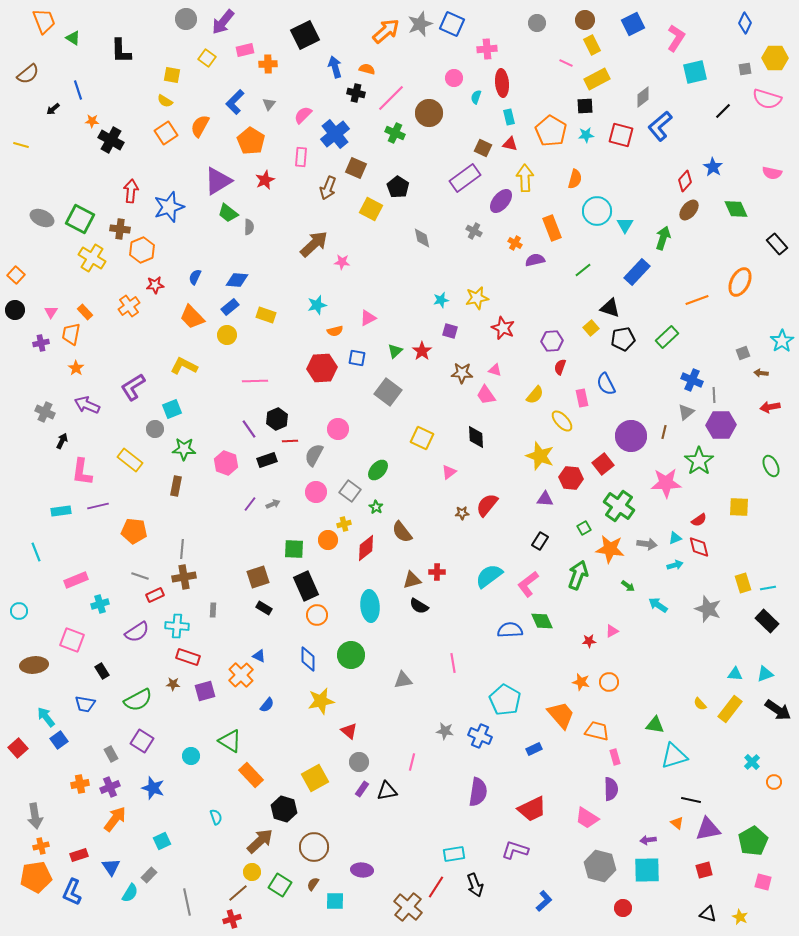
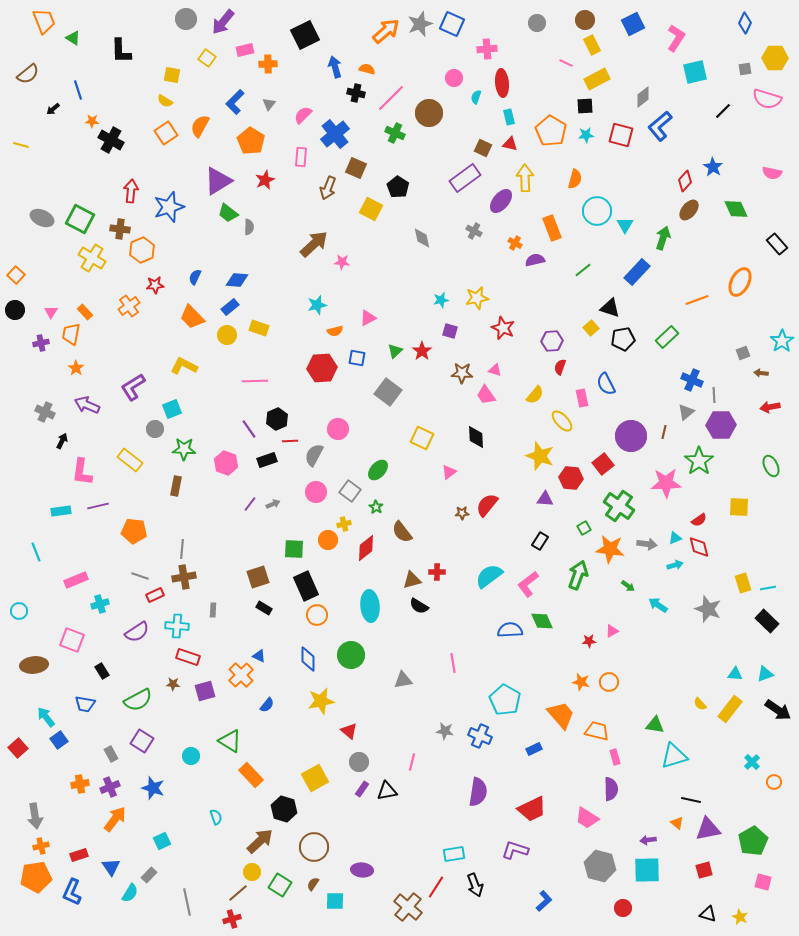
yellow rectangle at (266, 315): moved 7 px left, 13 px down
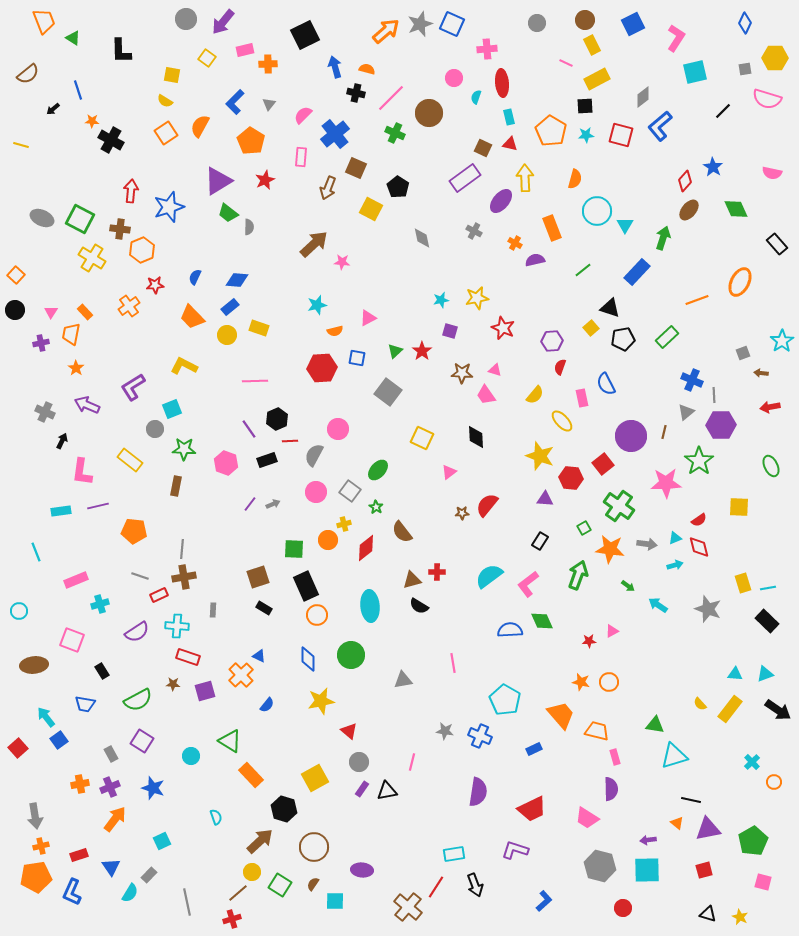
red rectangle at (155, 595): moved 4 px right
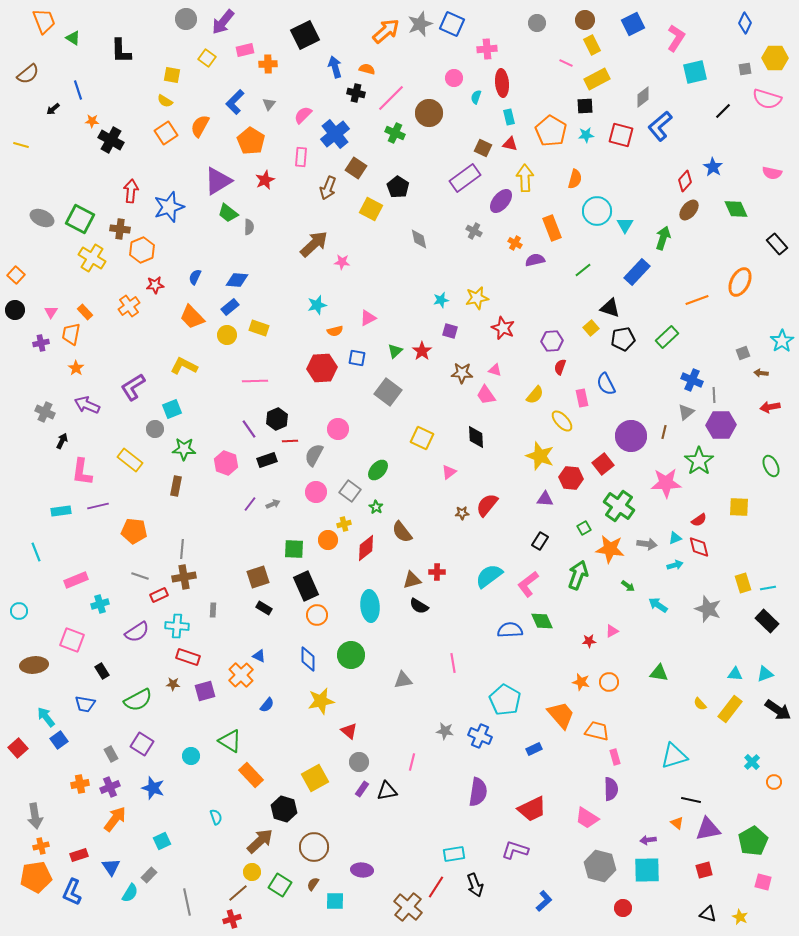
brown square at (356, 168): rotated 10 degrees clockwise
gray diamond at (422, 238): moved 3 px left, 1 px down
green triangle at (655, 725): moved 4 px right, 52 px up
purple square at (142, 741): moved 3 px down
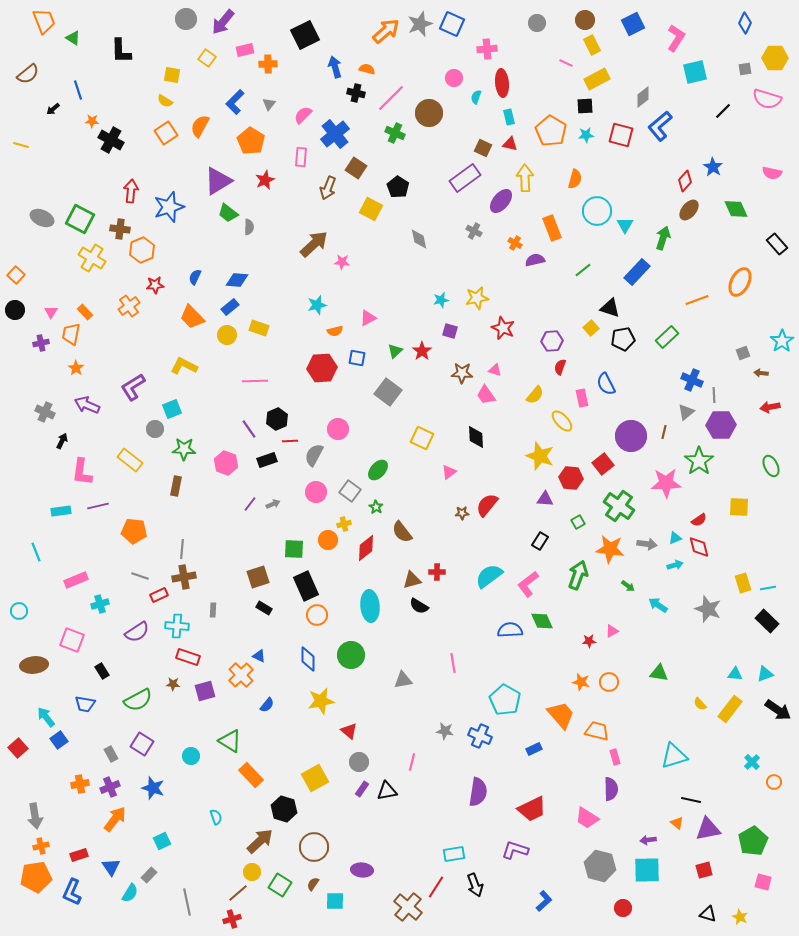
green square at (584, 528): moved 6 px left, 6 px up
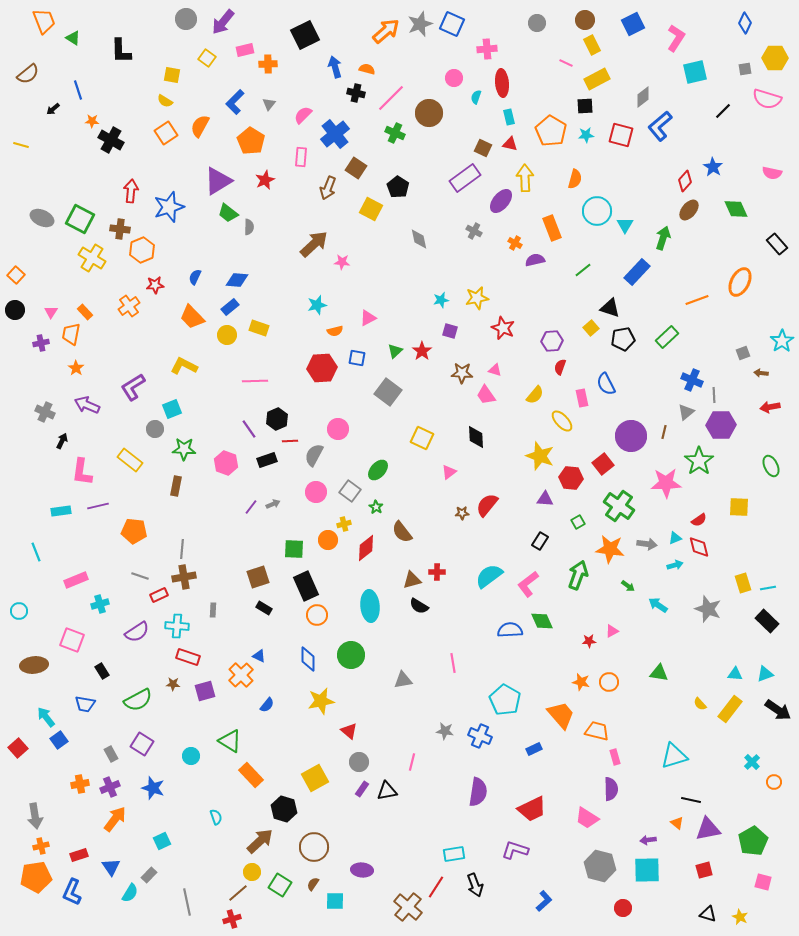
purple line at (250, 504): moved 1 px right, 3 px down
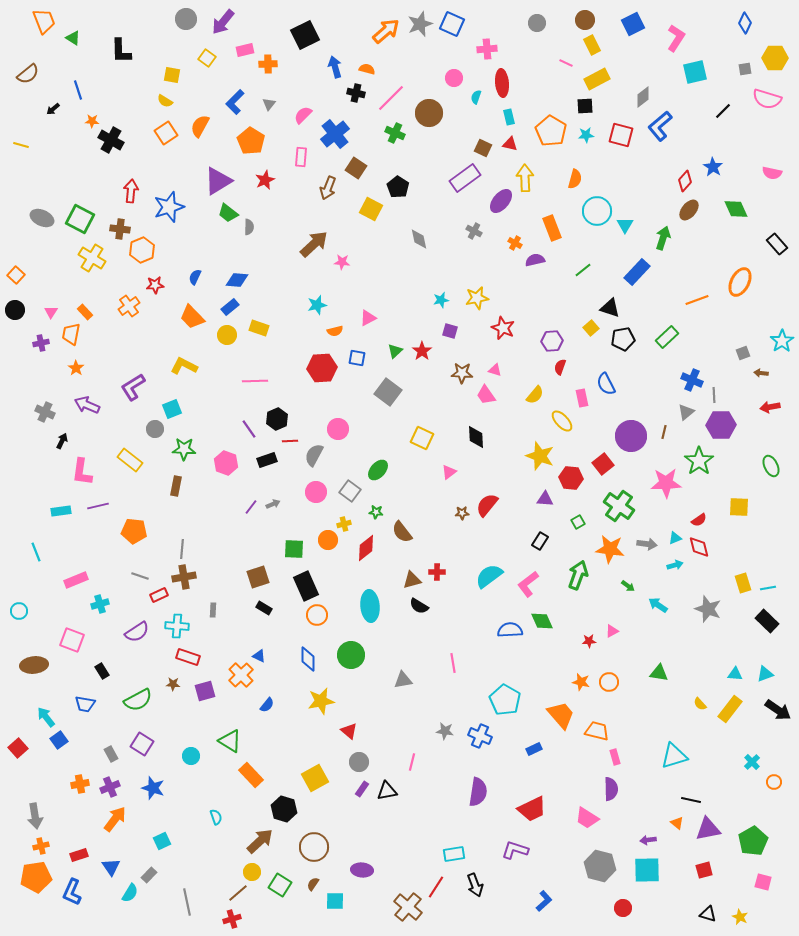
green star at (376, 507): moved 5 px down; rotated 24 degrees counterclockwise
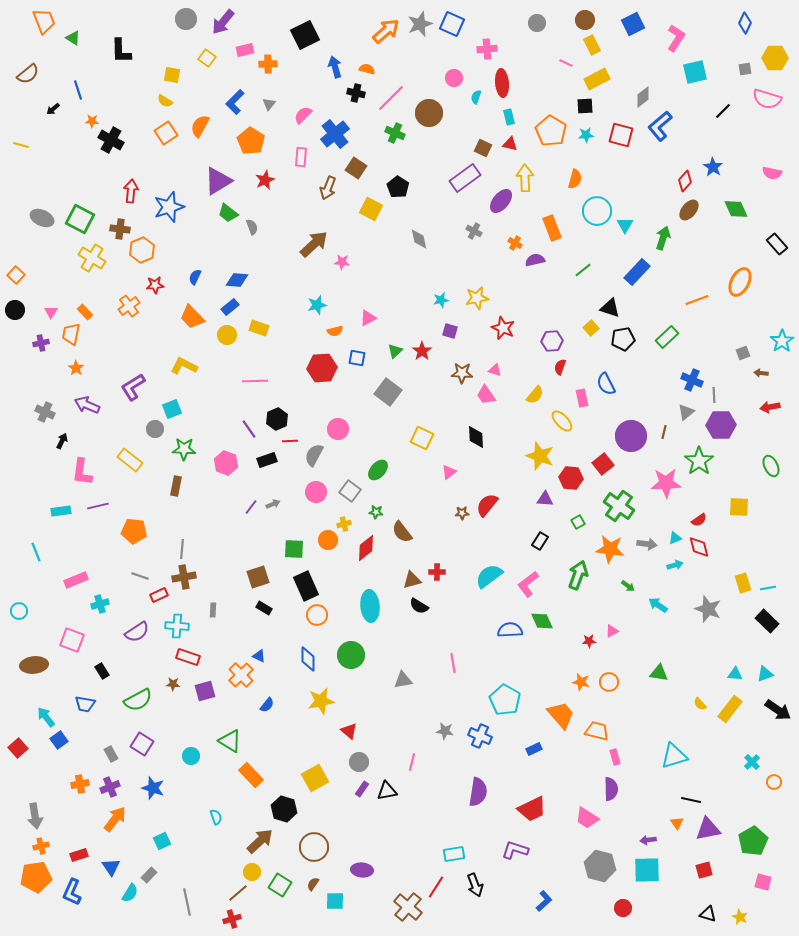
gray semicircle at (249, 227): moved 3 px right; rotated 21 degrees counterclockwise
orange triangle at (677, 823): rotated 16 degrees clockwise
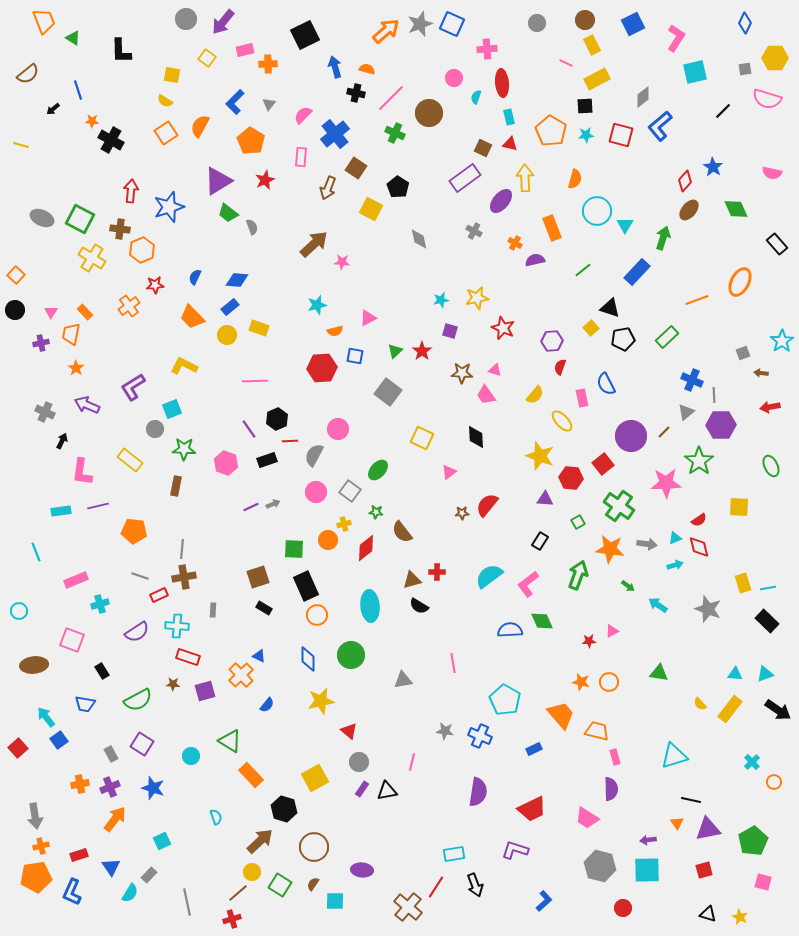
blue square at (357, 358): moved 2 px left, 2 px up
brown line at (664, 432): rotated 32 degrees clockwise
purple line at (251, 507): rotated 28 degrees clockwise
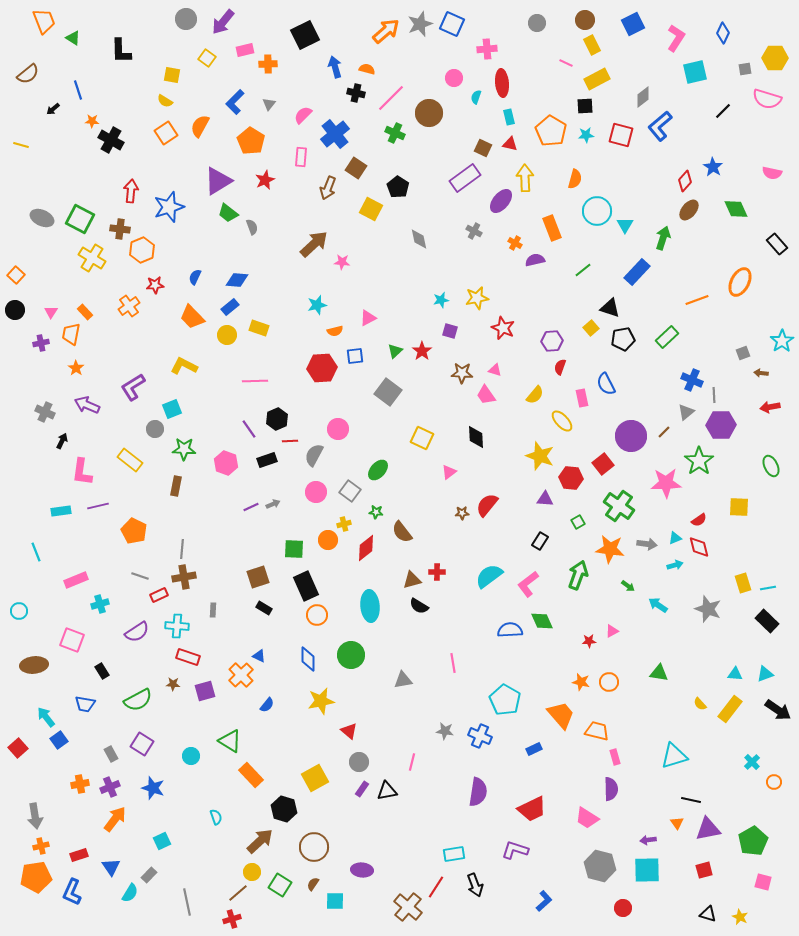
blue diamond at (745, 23): moved 22 px left, 10 px down
blue square at (355, 356): rotated 18 degrees counterclockwise
orange pentagon at (134, 531): rotated 20 degrees clockwise
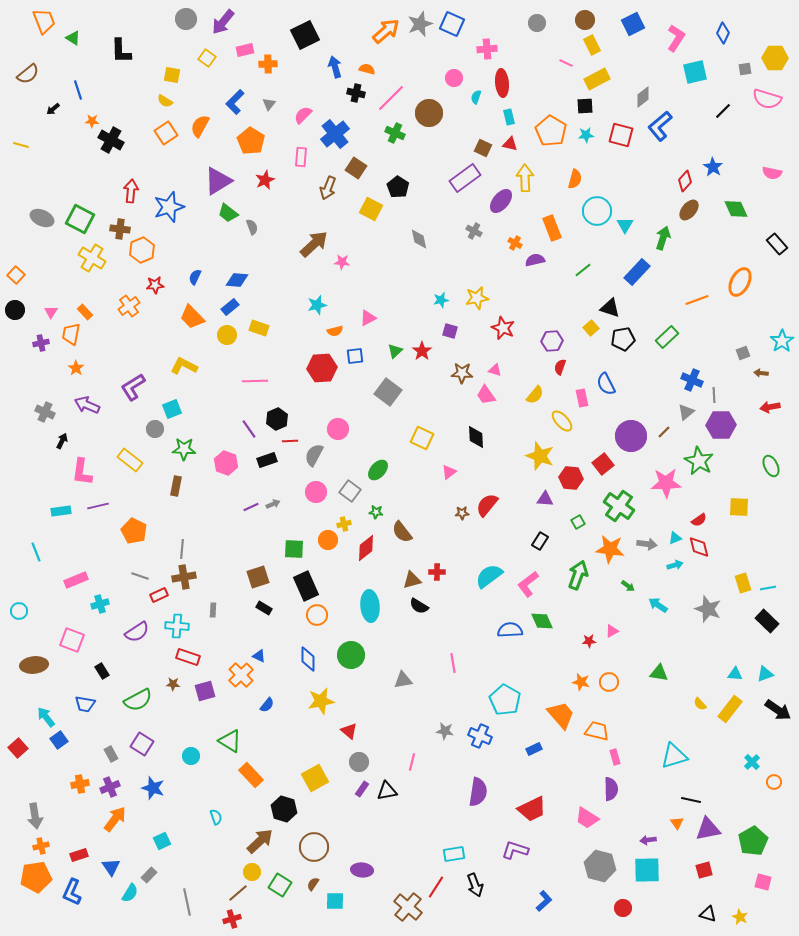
green star at (699, 461): rotated 8 degrees counterclockwise
